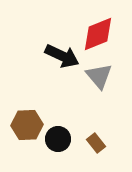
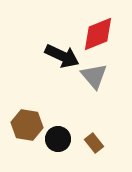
gray triangle: moved 5 px left
brown hexagon: rotated 12 degrees clockwise
brown rectangle: moved 2 px left
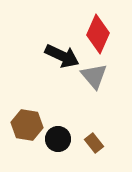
red diamond: rotated 45 degrees counterclockwise
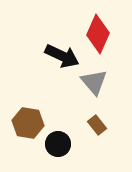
gray triangle: moved 6 px down
brown hexagon: moved 1 px right, 2 px up
black circle: moved 5 px down
brown rectangle: moved 3 px right, 18 px up
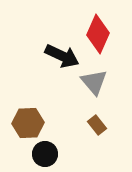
brown hexagon: rotated 12 degrees counterclockwise
black circle: moved 13 px left, 10 px down
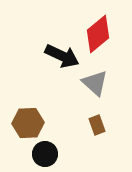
red diamond: rotated 27 degrees clockwise
gray triangle: moved 1 px right, 1 px down; rotated 8 degrees counterclockwise
brown rectangle: rotated 18 degrees clockwise
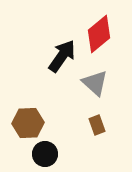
red diamond: moved 1 px right
black arrow: rotated 80 degrees counterclockwise
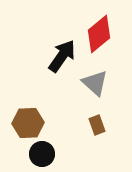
black circle: moved 3 px left
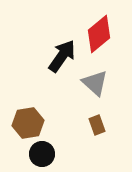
brown hexagon: rotated 8 degrees counterclockwise
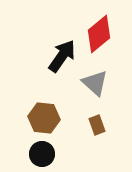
brown hexagon: moved 16 px right, 5 px up; rotated 16 degrees clockwise
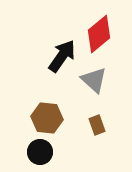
gray triangle: moved 1 px left, 3 px up
brown hexagon: moved 3 px right
black circle: moved 2 px left, 2 px up
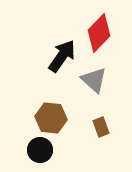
red diamond: moved 1 px up; rotated 6 degrees counterclockwise
brown hexagon: moved 4 px right
brown rectangle: moved 4 px right, 2 px down
black circle: moved 2 px up
